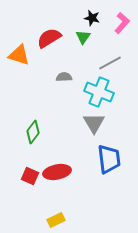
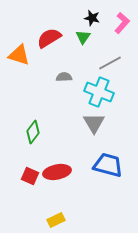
blue trapezoid: moved 1 px left, 6 px down; rotated 68 degrees counterclockwise
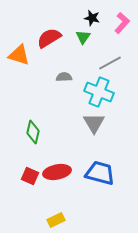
green diamond: rotated 25 degrees counterclockwise
blue trapezoid: moved 8 px left, 8 px down
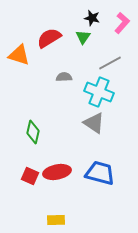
gray triangle: rotated 25 degrees counterclockwise
yellow rectangle: rotated 24 degrees clockwise
